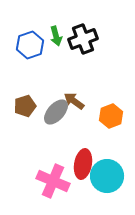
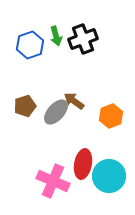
cyan circle: moved 2 px right
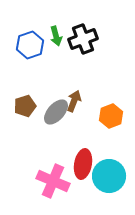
brown arrow: rotated 75 degrees clockwise
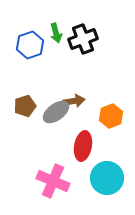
green arrow: moved 3 px up
brown arrow: rotated 60 degrees clockwise
gray ellipse: rotated 12 degrees clockwise
red ellipse: moved 18 px up
cyan circle: moved 2 px left, 2 px down
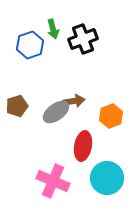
green arrow: moved 3 px left, 4 px up
brown pentagon: moved 8 px left
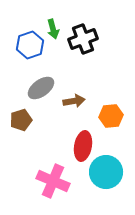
brown pentagon: moved 4 px right, 14 px down
gray ellipse: moved 15 px left, 24 px up
orange hexagon: rotated 15 degrees clockwise
cyan circle: moved 1 px left, 6 px up
